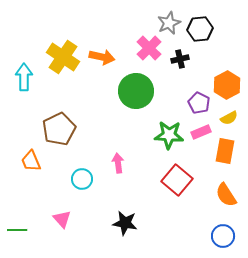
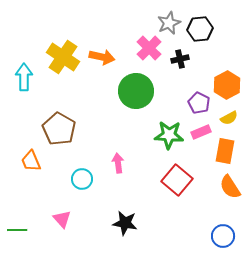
brown pentagon: rotated 16 degrees counterclockwise
orange semicircle: moved 4 px right, 8 px up
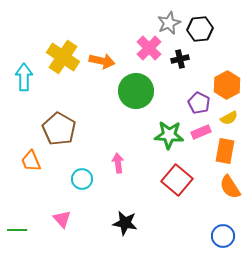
orange arrow: moved 4 px down
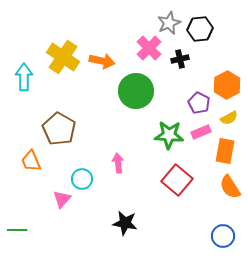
pink triangle: moved 20 px up; rotated 24 degrees clockwise
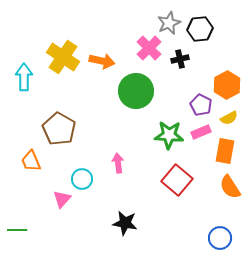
purple pentagon: moved 2 px right, 2 px down
blue circle: moved 3 px left, 2 px down
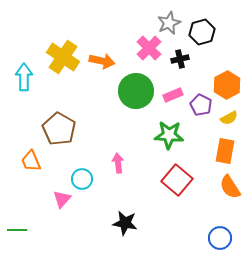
black hexagon: moved 2 px right, 3 px down; rotated 10 degrees counterclockwise
pink rectangle: moved 28 px left, 37 px up
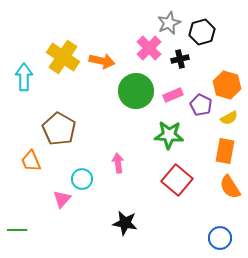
orange hexagon: rotated 16 degrees counterclockwise
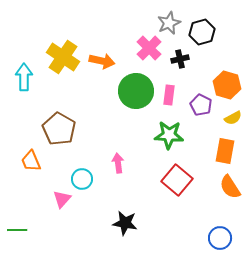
pink rectangle: moved 4 px left; rotated 60 degrees counterclockwise
yellow semicircle: moved 4 px right
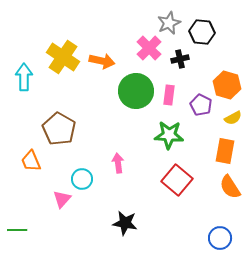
black hexagon: rotated 20 degrees clockwise
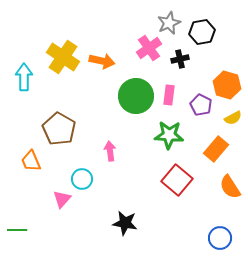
black hexagon: rotated 15 degrees counterclockwise
pink cross: rotated 10 degrees clockwise
green circle: moved 5 px down
orange rectangle: moved 9 px left, 2 px up; rotated 30 degrees clockwise
pink arrow: moved 8 px left, 12 px up
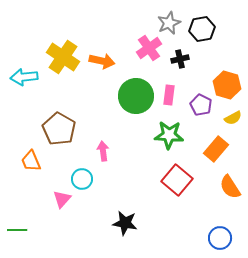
black hexagon: moved 3 px up
cyan arrow: rotated 96 degrees counterclockwise
pink arrow: moved 7 px left
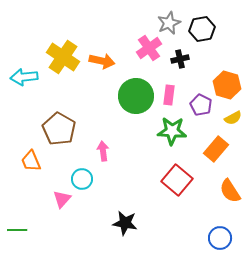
green star: moved 3 px right, 4 px up
orange semicircle: moved 4 px down
